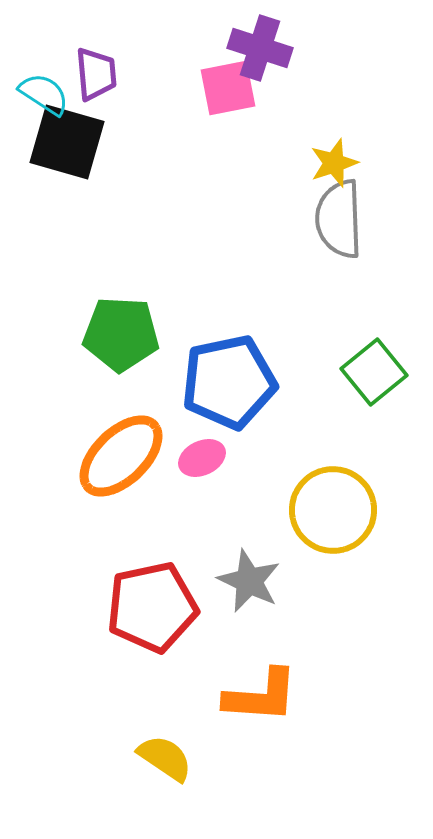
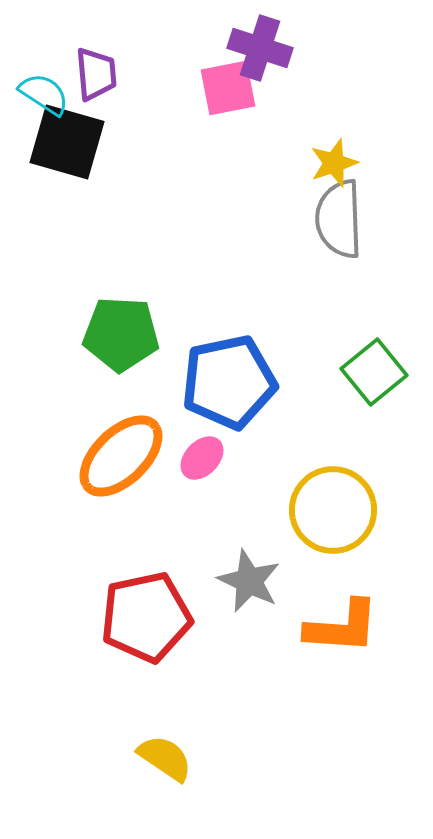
pink ellipse: rotated 21 degrees counterclockwise
red pentagon: moved 6 px left, 10 px down
orange L-shape: moved 81 px right, 69 px up
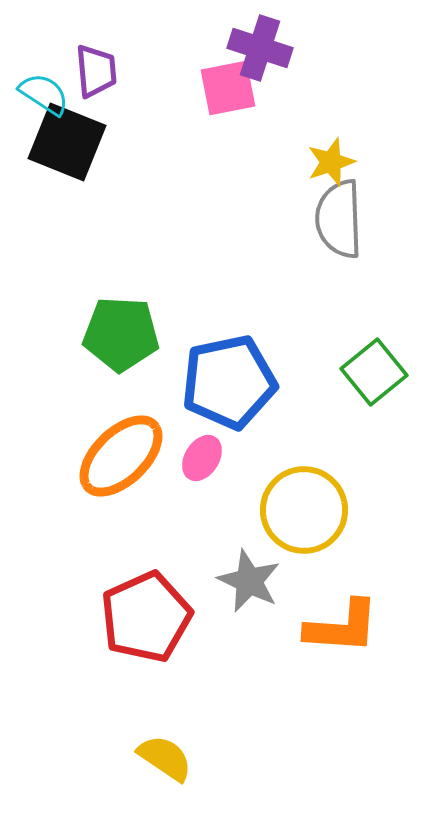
purple trapezoid: moved 3 px up
black square: rotated 6 degrees clockwise
yellow star: moved 3 px left, 1 px up
pink ellipse: rotated 12 degrees counterclockwise
yellow circle: moved 29 px left
red pentagon: rotated 12 degrees counterclockwise
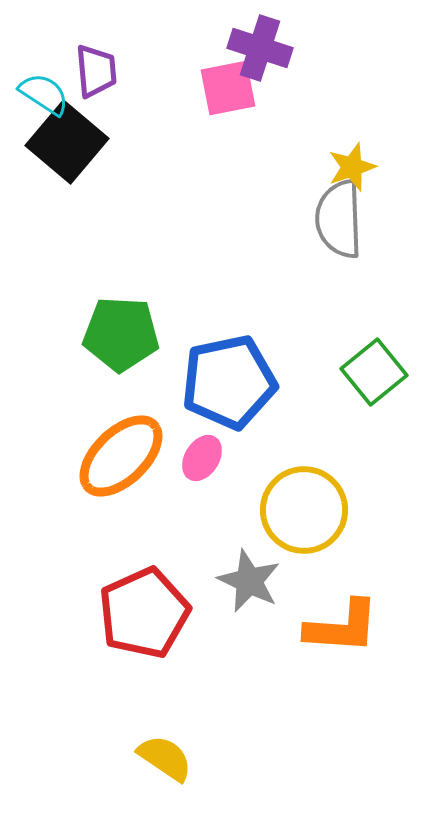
black square: rotated 18 degrees clockwise
yellow star: moved 21 px right, 5 px down
red pentagon: moved 2 px left, 4 px up
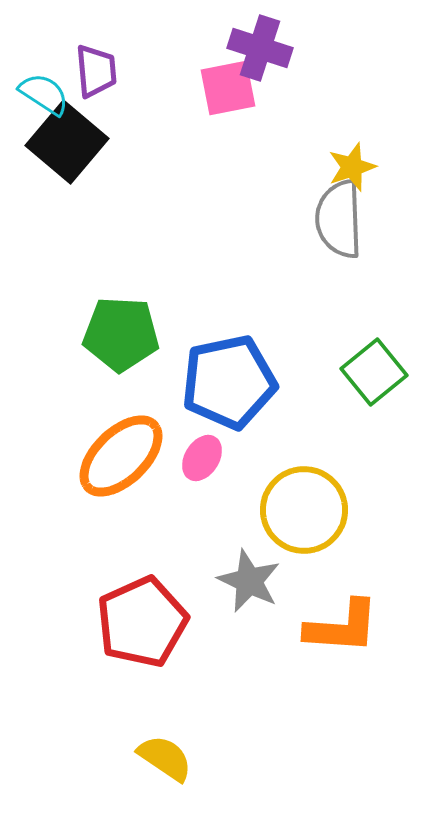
red pentagon: moved 2 px left, 9 px down
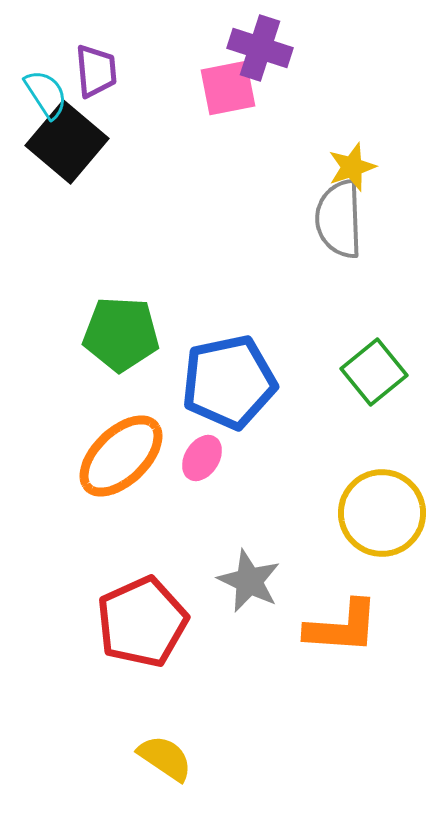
cyan semicircle: moved 2 px right; rotated 24 degrees clockwise
yellow circle: moved 78 px right, 3 px down
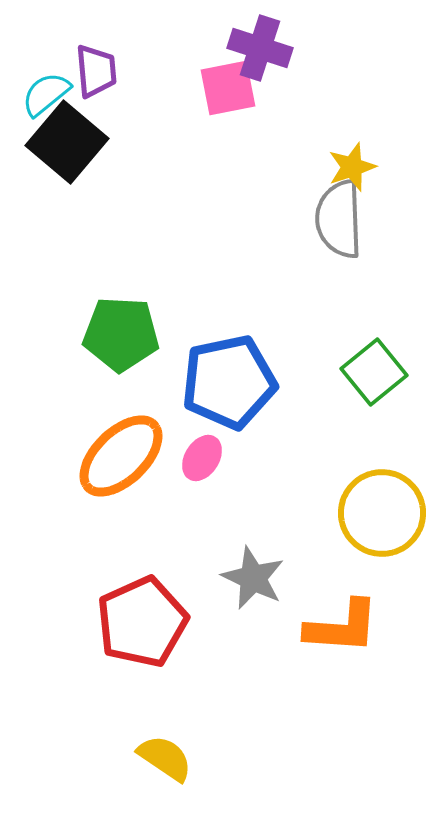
cyan semicircle: rotated 96 degrees counterclockwise
gray star: moved 4 px right, 3 px up
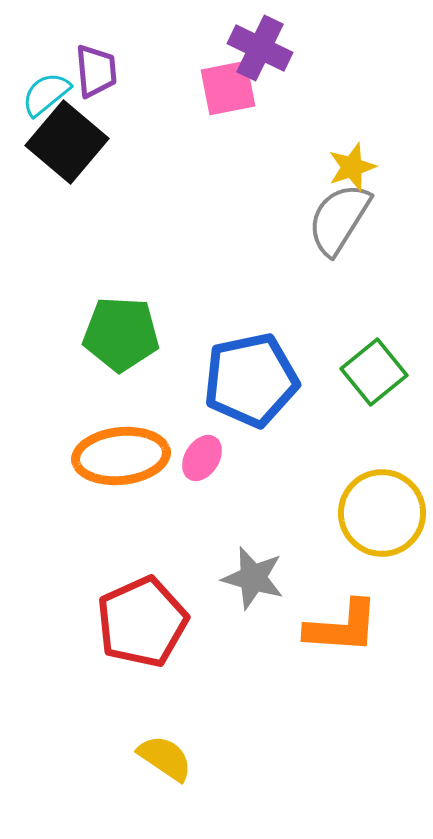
purple cross: rotated 8 degrees clockwise
gray semicircle: rotated 34 degrees clockwise
blue pentagon: moved 22 px right, 2 px up
orange ellipse: rotated 38 degrees clockwise
gray star: rotated 10 degrees counterclockwise
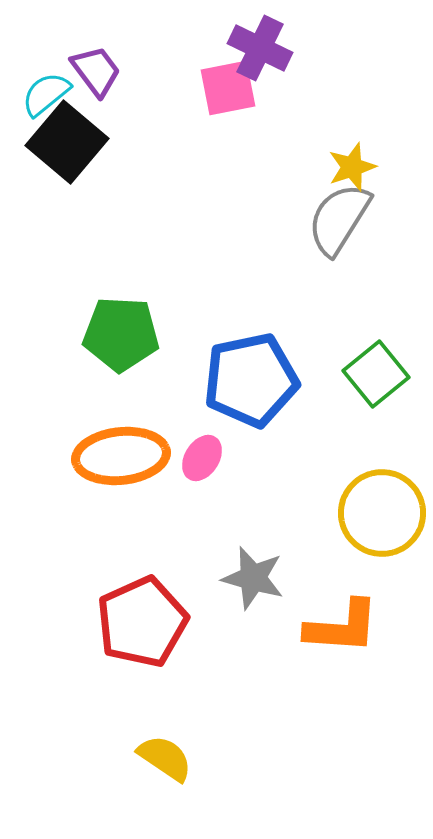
purple trapezoid: rotated 32 degrees counterclockwise
green square: moved 2 px right, 2 px down
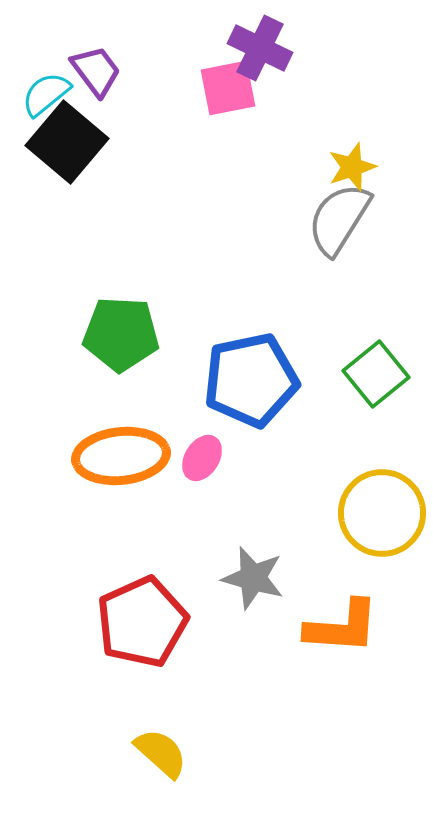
yellow semicircle: moved 4 px left, 5 px up; rotated 8 degrees clockwise
